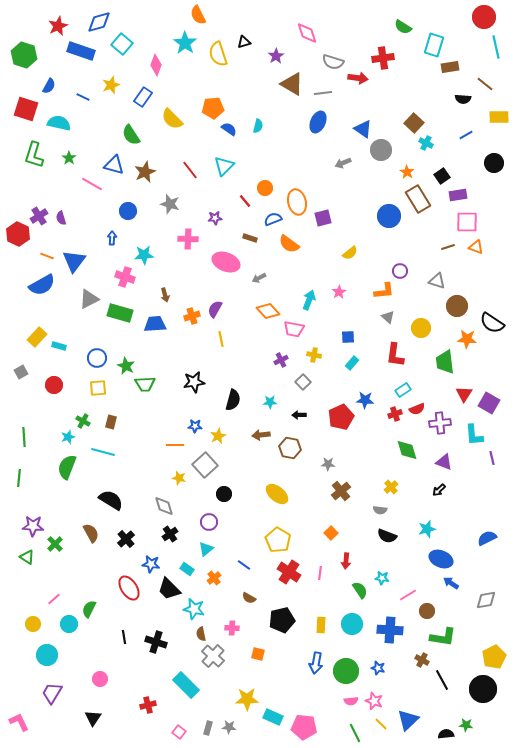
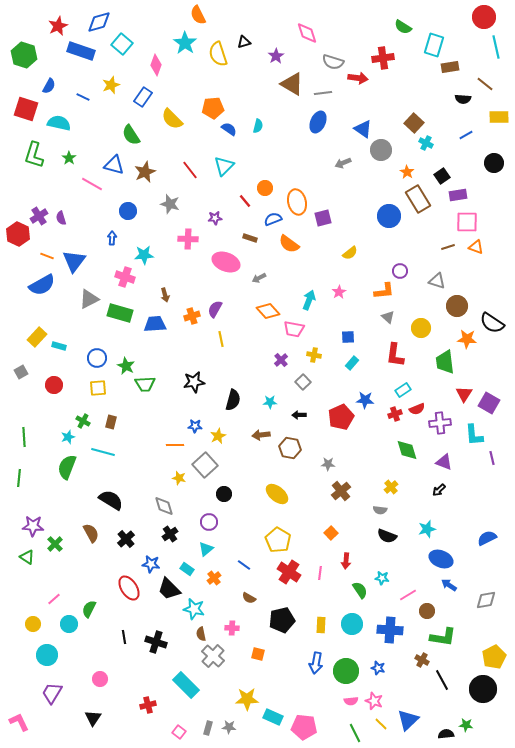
purple cross at (281, 360): rotated 16 degrees counterclockwise
blue arrow at (451, 583): moved 2 px left, 2 px down
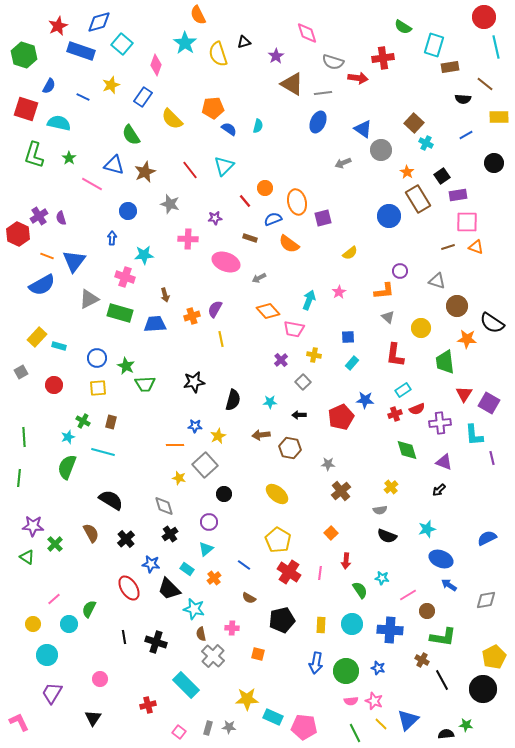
gray semicircle at (380, 510): rotated 16 degrees counterclockwise
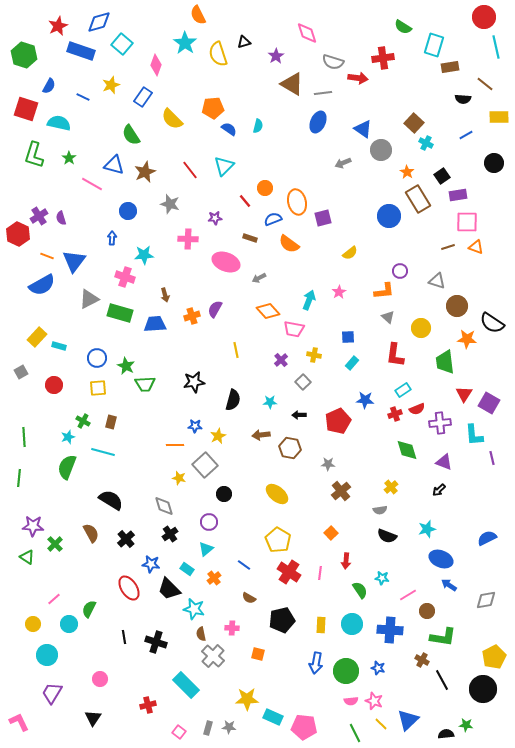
yellow line at (221, 339): moved 15 px right, 11 px down
red pentagon at (341, 417): moved 3 px left, 4 px down
